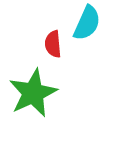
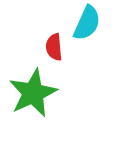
red semicircle: moved 1 px right, 3 px down
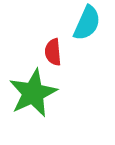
red semicircle: moved 1 px left, 5 px down
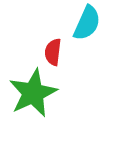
red semicircle: rotated 12 degrees clockwise
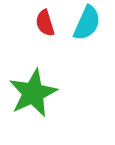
red semicircle: moved 8 px left, 29 px up; rotated 24 degrees counterclockwise
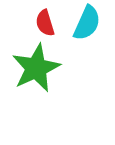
green star: moved 3 px right, 25 px up
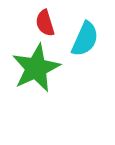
cyan semicircle: moved 2 px left, 16 px down
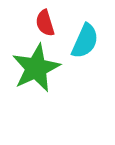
cyan semicircle: moved 2 px down
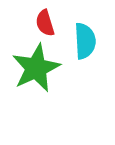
cyan semicircle: rotated 27 degrees counterclockwise
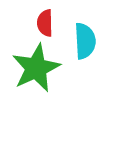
red semicircle: rotated 16 degrees clockwise
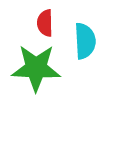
green star: rotated 27 degrees clockwise
